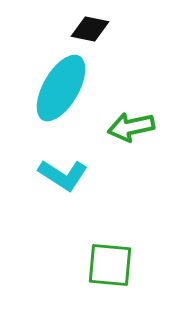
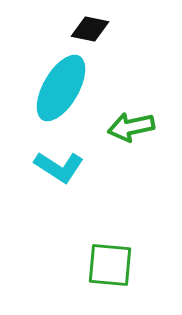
cyan L-shape: moved 4 px left, 8 px up
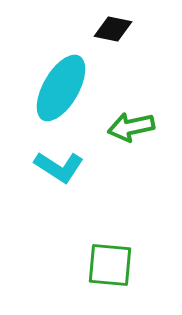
black diamond: moved 23 px right
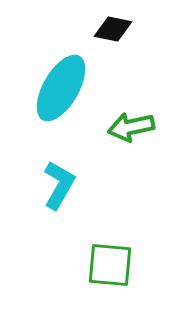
cyan L-shape: moved 18 px down; rotated 93 degrees counterclockwise
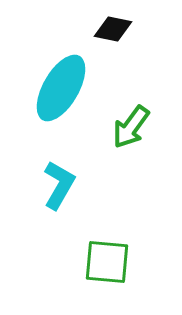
green arrow: rotated 42 degrees counterclockwise
green square: moved 3 px left, 3 px up
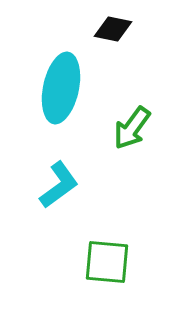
cyan ellipse: rotated 18 degrees counterclockwise
green arrow: moved 1 px right, 1 px down
cyan L-shape: rotated 24 degrees clockwise
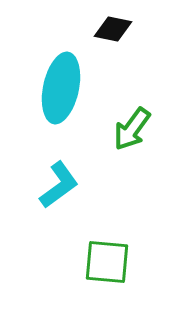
green arrow: moved 1 px down
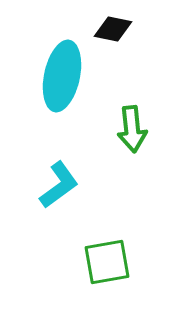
cyan ellipse: moved 1 px right, 12 px up
green arrow: rotated 42 degrees counterclockwise
green square: rotated 15 degrees counterclockwise
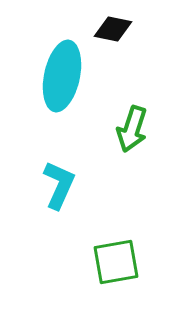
green arrow: rotated 24 degrees clockwise
cyan L-shape: rotated 30 degrees counterclockwise
green square: moved 9 px right
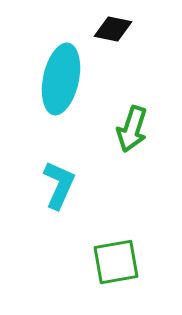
cyan ellipse: moved 1 px left, 3 px down
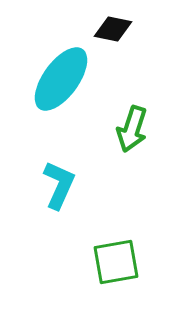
cyan ellipse: rotated 24 degrees clockwise
